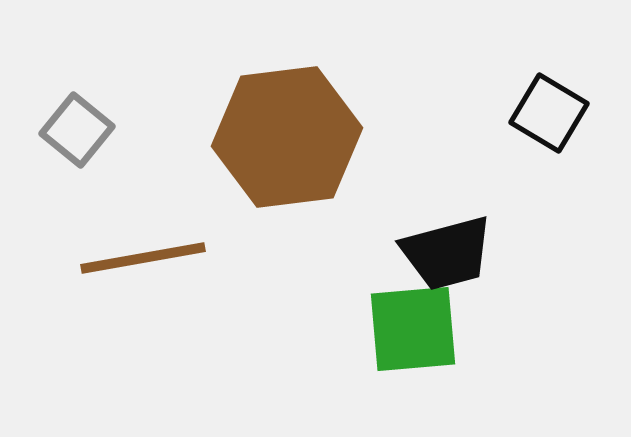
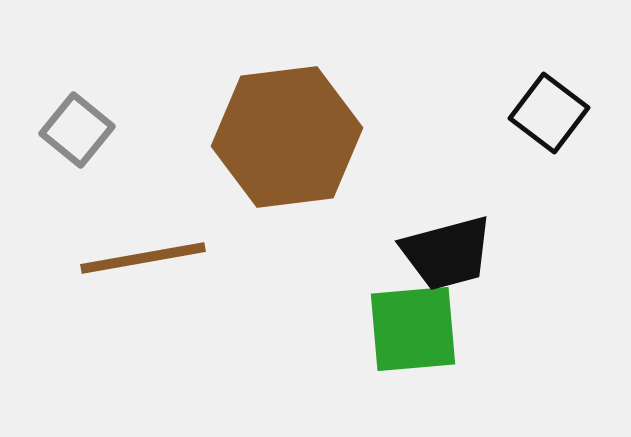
black square: rotated 6 degrees clockwise
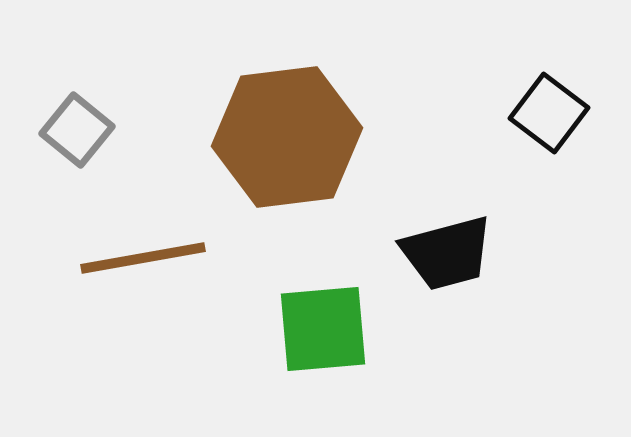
green square: moved 90 px left
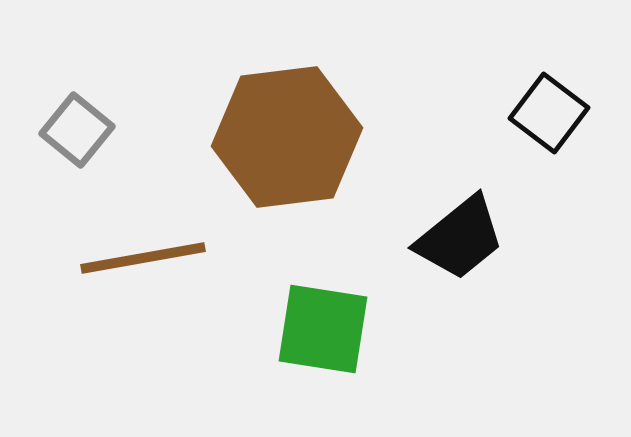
black trapezoid: moved 13 px right, 15 px up; rotated 24 degrees counterclockwise
green square: rotated 14 degrees clockwise
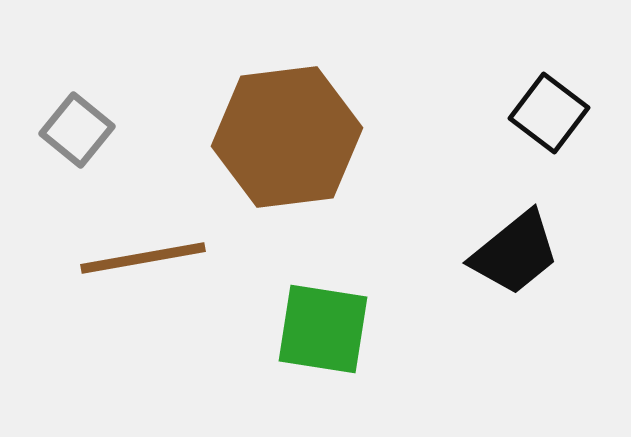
black trapezoid: moved 55 px right, 15 px down
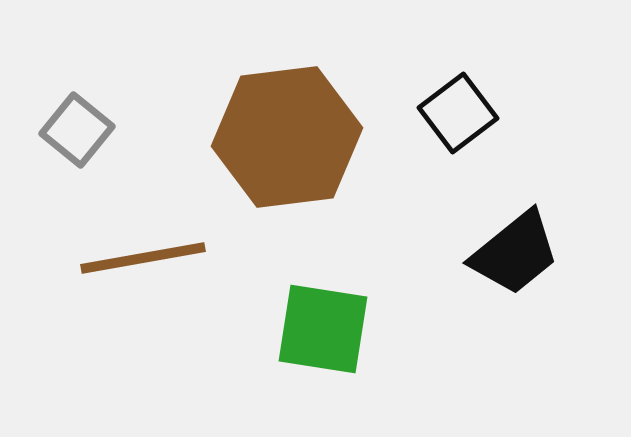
black square: moved 91 px left; rotated 16 degrees clockwise
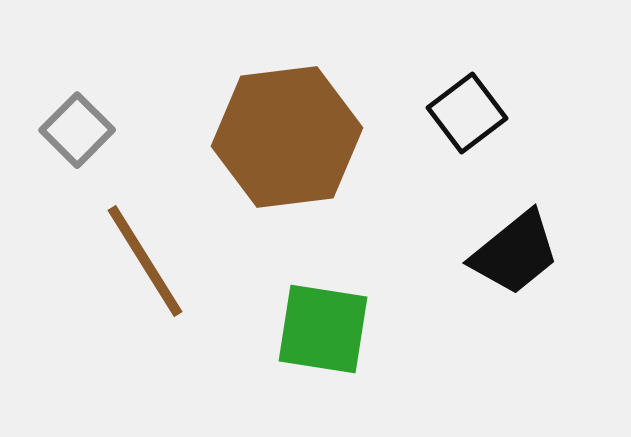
black square: moved 9 px right
gray square: rotated 6 degrees clockwise
brown line: moved 2 px right, 3 px down; rotated 68 degrees clockwise
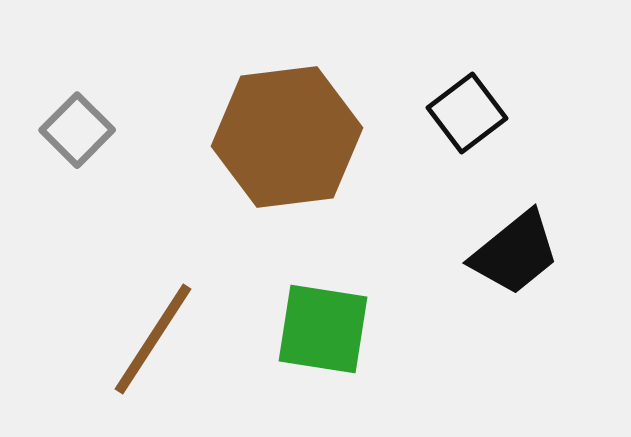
brown line: moved 8 px right, 78 px down; rotated 65 degrees clockwise
